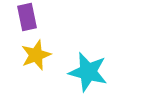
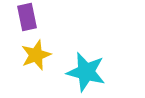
cyan star: moved 2 px left
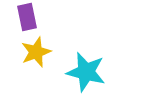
yellow star: moved 3 px up
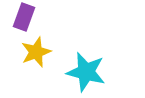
purple rectangle: moved 3 px left; rotated 32 degrees clockwise
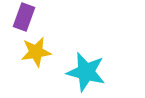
yellow star: rotated 12 degrees clockwise
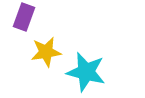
yellow star: moved 10 px right
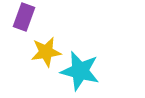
cyan star: moved 6 px left, 1 px up
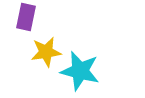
purple rectangle: moved 2 px right; rotated 8 degrees counterclockwise
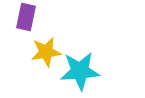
cyan star: rotated 18 degrees counterclockwise
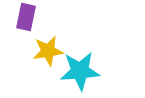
yellow star: moved 2 px right, 1 px up
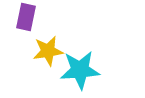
cyan star: moved 1 px up
